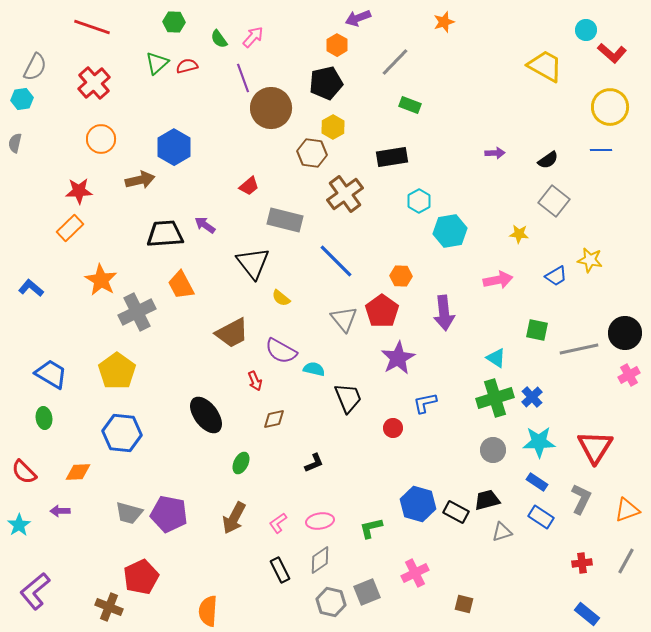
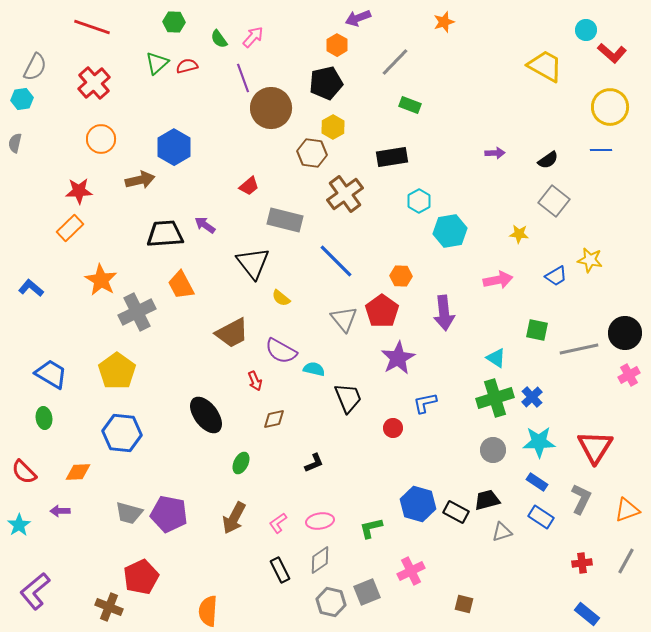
pink cross at (415, 573): moved 4 px left, 2 px up
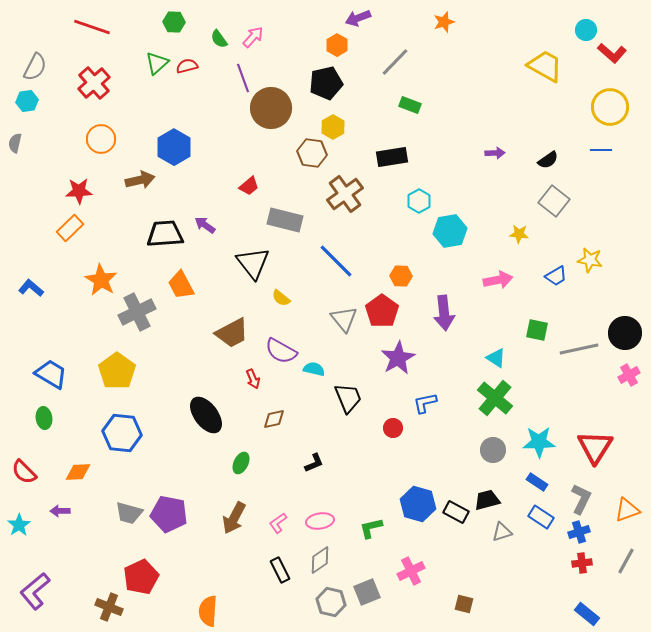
cyan hexagon at (22, 99): moved 5 px right, 2 px down
red arrow at (255, 381): moved 2 px left, 2 px up
blue cross at (532, 397): moved 47 px right, 135 px down; rotated 25 degrees clockwise
green cross at (495, 398): rotated 33 degrees counterclockwise
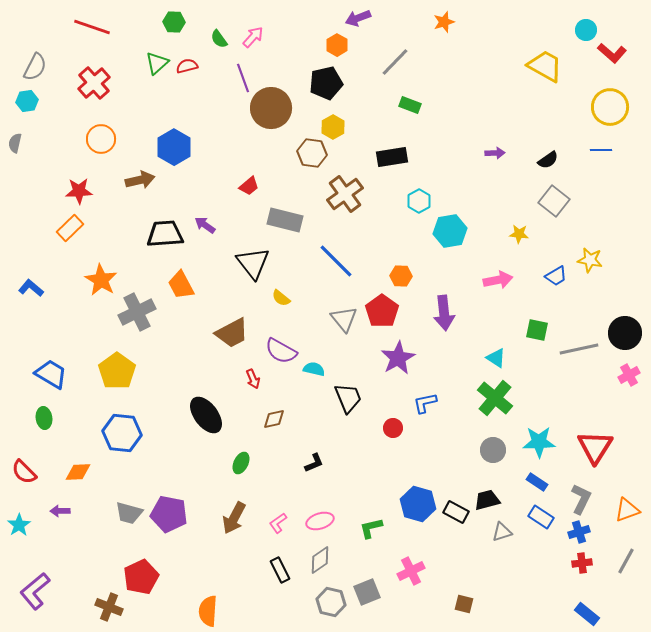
pink ellipse at (320, 521): rotated 8 degrees counterclockwise
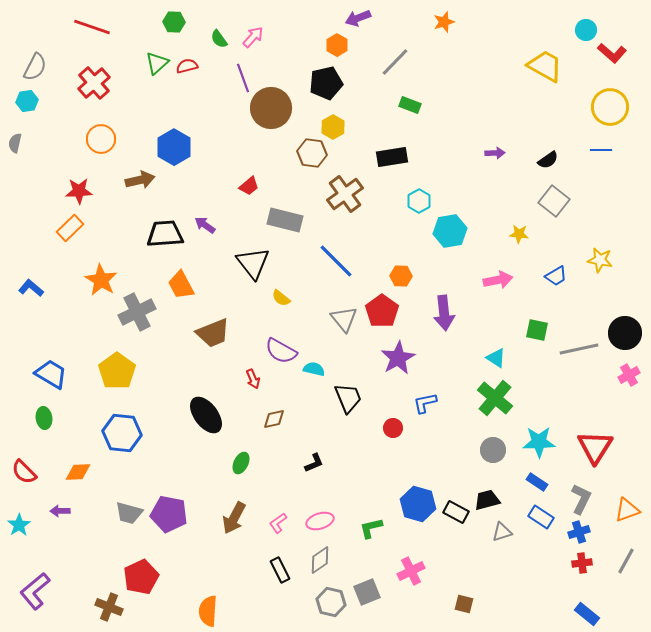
yellow star at (590, 260): moved 10 px right
brown trapezoid at (232, 333): moved 19 px left; rotated 6 degrees clockwise
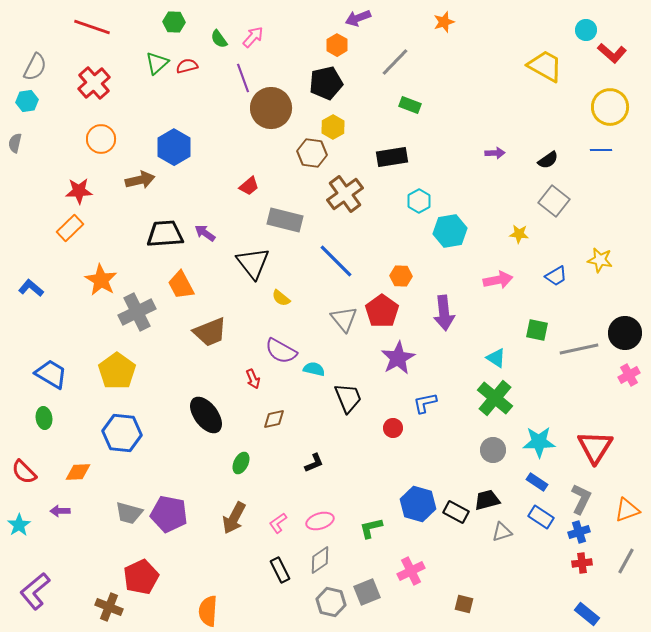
purple arrow at (205, 225): moved 8 px down
brown trapezoid at (213, 333): moved 3 px left, 1 px up
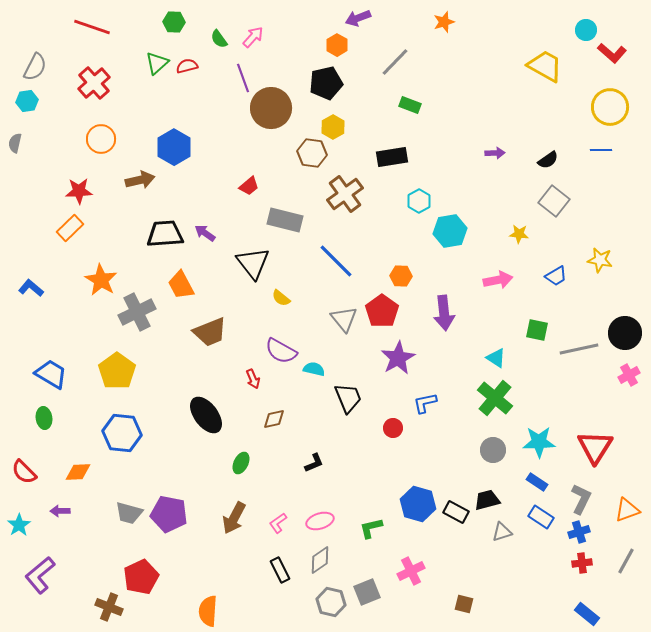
purple L-shape at (35, 591): moved 5 px right, 16 px up
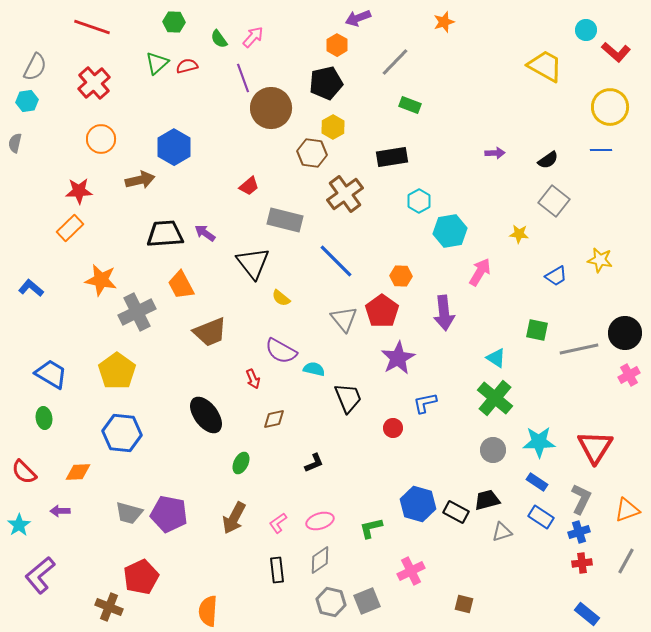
red L-shape at (612, 53): moved 4 px right, 1 px up
orange star at (101, 280): rotated 20 degrees counterclockwise
pink arrow at (498, 280): moved 18 px left, 8 px up; rotated 48 degrees counterclockwise
black rectangle at (280, 570): moved 3 px left; rotated 20 degrees clockwise
gray square at (367, 592): moved 9 px down
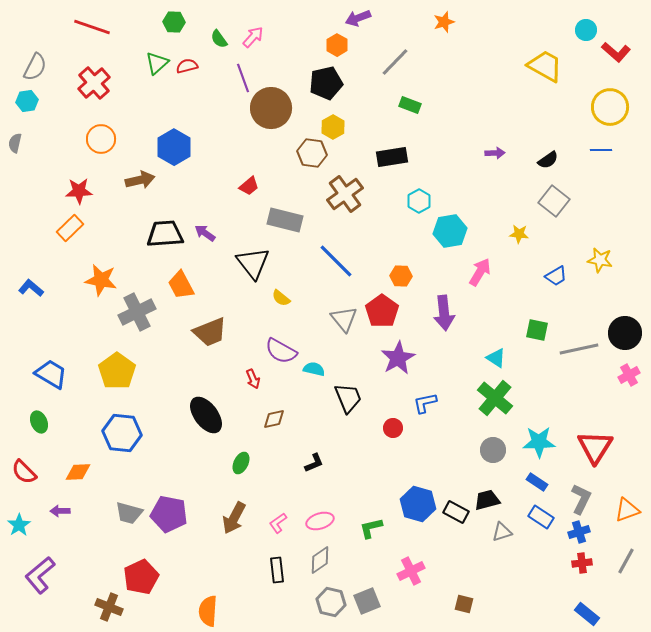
green ellipse at (44, 418): moved 5 px left, 4 px down; rotated 15 degrees counterclockwise
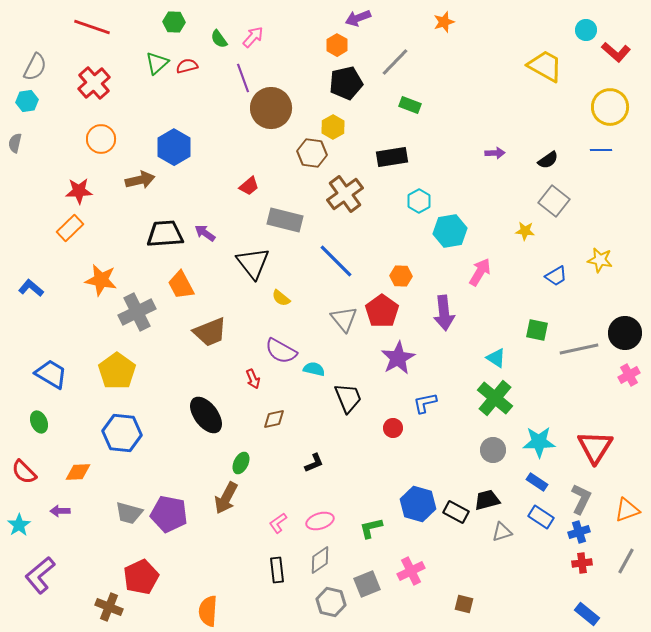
black pentagon at (326, 83): moved 20 px right
yellow star at (519, 234): moved 6 px right, 3 px up
brown arrow at (234, 518): moved 8 px left, 20 px up
gray square at (367, 601): moved 17 px up
